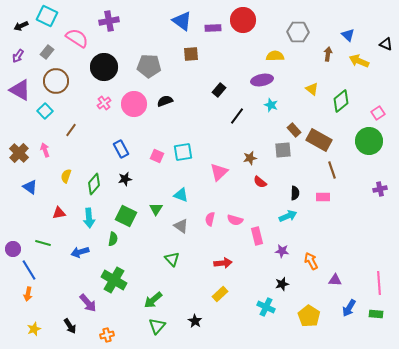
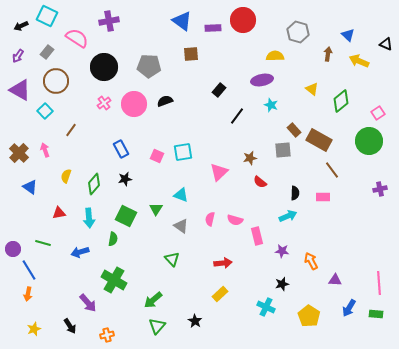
gray hexagon at (298, 32): rotated 15 degrees clockwise
brown line at (332, 170): rotated 18 degrees counterclockwise
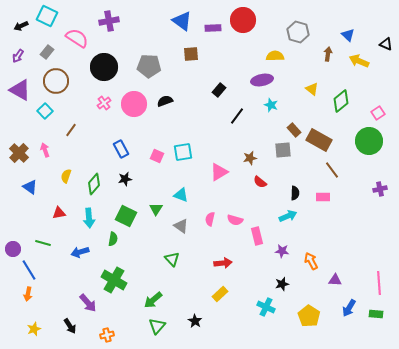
pink triangle at (219, 172): rotated 12 degrees clockwise
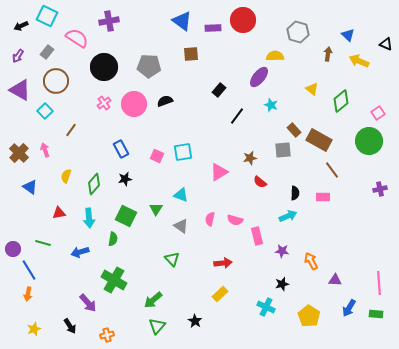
purple ellipse at (262, 80): moved 3 px left, 3 px up; rotated 40 degrees counterclockwise
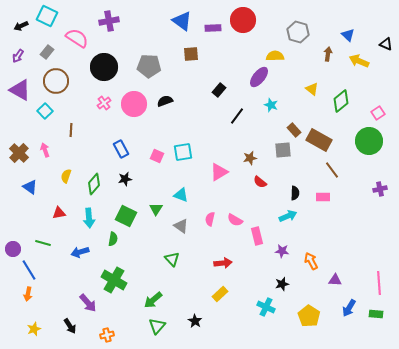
brown line at (71, 130): rotated 32 degrees counterclockwise
pink semicircle at (235, 220): rotated 14 degrees clockwise
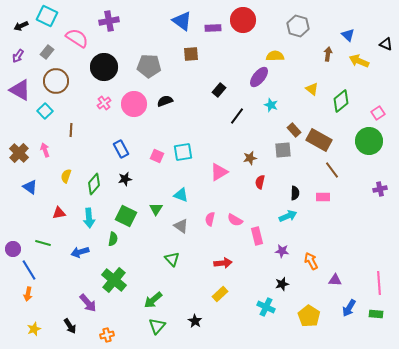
gray hexagon at (298, 32): moved 6 px up
red semicircle at (260, 182): rotated 64 degrees clockwise
green cross at (114, 280): rotated 10 degrees clockwise
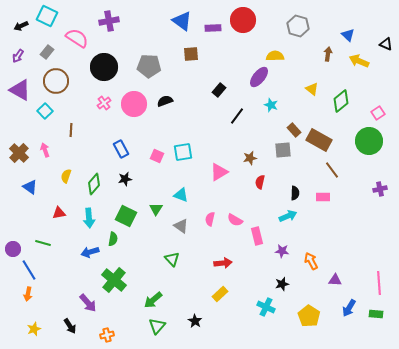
blue arrow at (80, 252): moved 10 px right
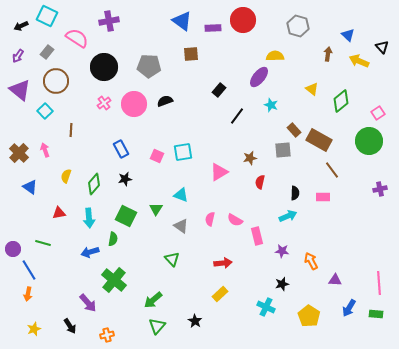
black triangle at (386, 44): moved 4 px left, 3 px down; rotated 24 degrees clockwise
purple triangle at (20, 90): rotated 10 degrees clockwise
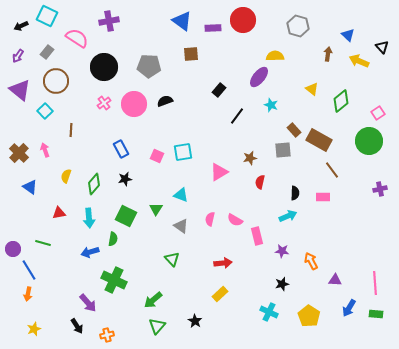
green cross at (114, 280): rotated 15 degrees counterclockwise
pink line at (379, 283): moved 4 px left
cyan cross at (266, 307): moved 3 px right, 5 px down
black arrow at (70, 326): moved 7 px right
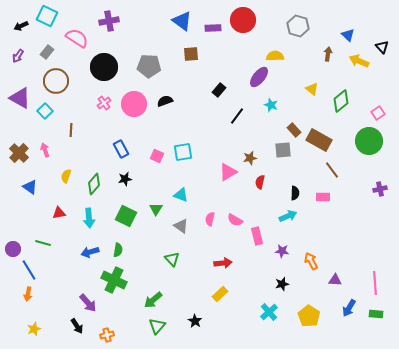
purple triangle at (20, 90): moved 8 px down; rotated 10 degrees counterclockwise
pink triangle at (219, 172): moved 9 px right
green semicircle at (113, 239): moved 5 px right, 11 px down
cyan cross at (269, 312): rotated 24 degrees clockwise
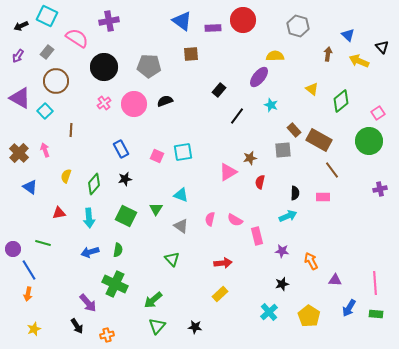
green cross at (114, 280): moved 1 px right, 4 px down
black star at (195, 321): moved 6 px down; rotated 24 degrees counterclockwise
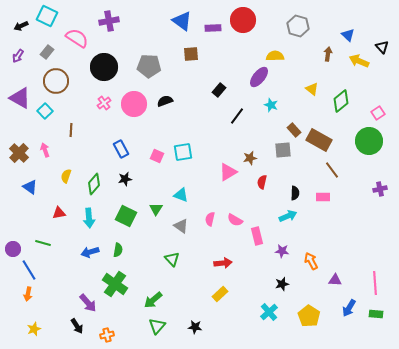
red semicircle at (260, 182): moved 2 px right
green cross at (115, 284): rotated 10 degrees clockwise
